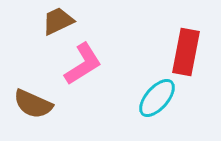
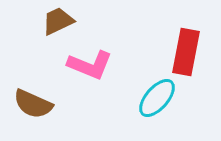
pink L-shape: moved 7 px right, 1 px down; rotated 54 degrees clockwise
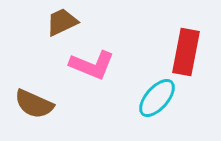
brown trapezoid: moved 4 px right, 1 px down
pink L-shape: moved 2 px right
brown semicircle: moved 1 px right
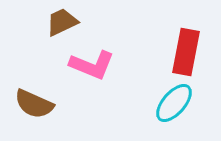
cyan ellipse: moved 17 px right, 5 px down
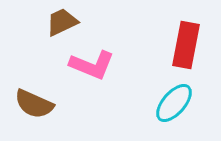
red rectangle: moved 7 px up
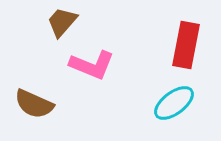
brown trapezoid: rotated 24 degrees counterclockwise
cyan ellipse: rotated 12 degrees clockwise
